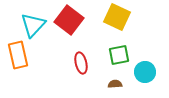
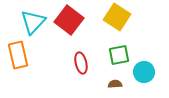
yellow square: rotated 8 degrees clockwise
cyan triangle: moved 3 px up
cyan circle: moved 1 px left
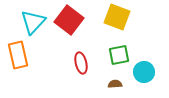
yellow square: rotated 12 degrees counterclockwise
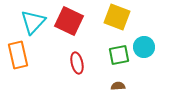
red square: moved 1 px down; rotated 12 degrees counterclockwise
red ellipse: moved 4 px left
cyan circle: moved 25 px up
brown semicircle: moved 3 px right, 2 px down
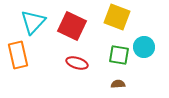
red square: moved 3 px right, 5 px down
green square: rotated 20 degrees clockwise
red ellipse: rotated 60 degrees counterclockwise
brown semicircle: moved 2 px up
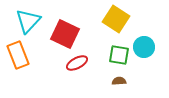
yellow square: moved 1 px left, 2 px down; rotated 12 degrees clockwise
cyan triangle: moved 5 px left, 1 px up
red square: moved 7 px left, 8 px down
orange rectangle: rotated 8 degrees counterclockwise
red ellipse: rotated 45 degrees counterclockwise
brown semicircle: moved 1 px right, 3 px up
